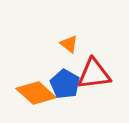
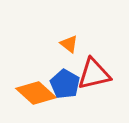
red triangle: rotated 6 degrees counterclockwise
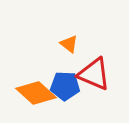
red triangle: rotated 36 degrees clockwise
blue pentagon: moved 2 px down; rotated 28 degrees counterclockwise
